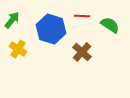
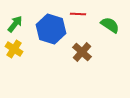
red line: moved 4 px left, 2 px up
green arrow: moved 3 px right, 4 px down
yellow cross: moved 4 px left
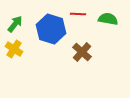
green semicircle: moved 2 px left, 6 px up; rotated 24 degrees counterclockwise
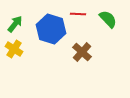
green semicircle: rotated 36 degrees clockwise
